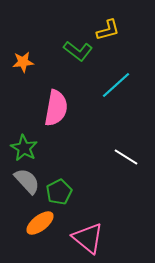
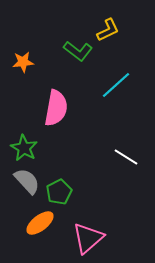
yellow L-shape: rotated 10 degrees counterclockwise
pink triangle: rotated 40 degrees clockwise
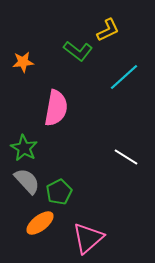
cyan line: moved 8 px right, 8 px up
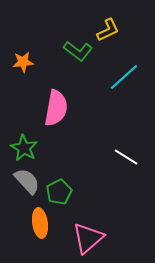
orange ellipse: rotated 60 degrees counterclockwise
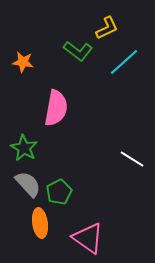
yellow L-shape: moved 1 px left, 2 px up
orange star: rotated 15 degrees clockwise
cyan line: moved 15 px up
white line: moved 6 px right, 2 px down
gray semicircle: moved 1 px right, 3 px down
pink triangle: rotated 44 degrees counterclockwise
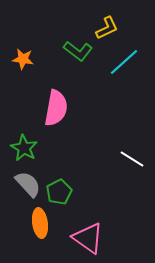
orange star: moved 3 px up
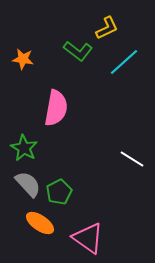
orange ellipse: rotated 48 degrees counterclockwise
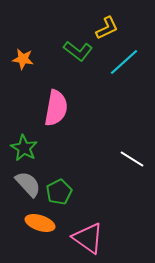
orange ellipse: rotated 16 degrees counterclockwise
